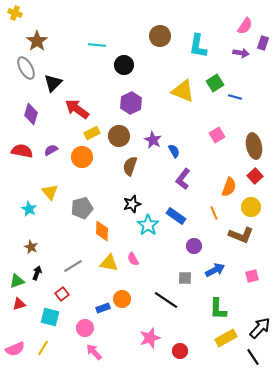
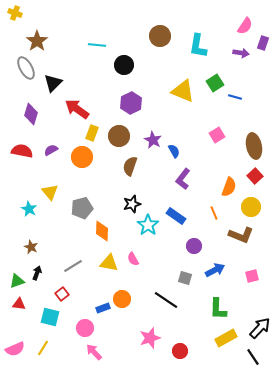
yellow rectangle at (92, 133): rotated 42 degrees counterclockwise
gray square at (185, 278): rotated 16 degrees clockwise
red triangle at (19, 304): rotated 24 degrees clockwise
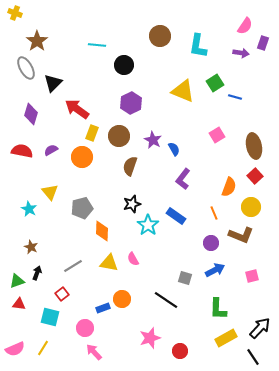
blue semicircle at (174, 151): moved 2 px up
purple circle at (194, 246): moved 17 px right, 3 px up
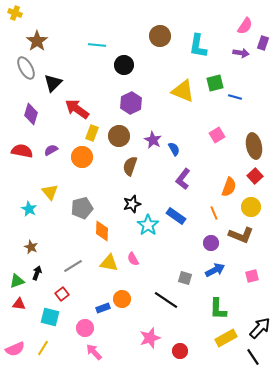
green square at (215, 83): rotated 18 degrees clockwise
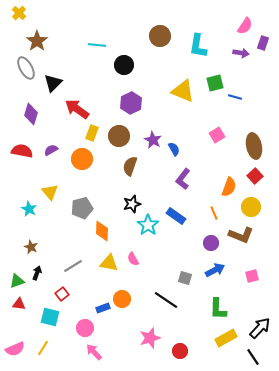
yellow cross at (15, 13): moved 4 px right; rotated 24 degrees clockwise
orange circle at (82, 157): moved 2 px down
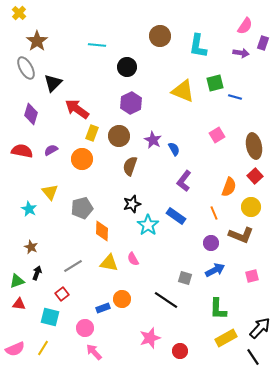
black circle at (124, 65): moved 3 px right, 2 px down
purple L-shape at (183, 179): moved 1 px right, 2 px down
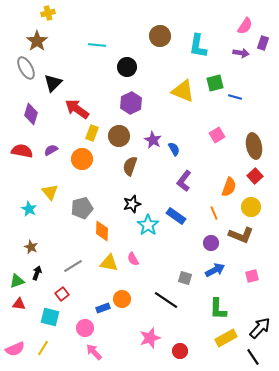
yellow cross at (19, 13): moved 29 px right; rotated 32 degrees clockwise
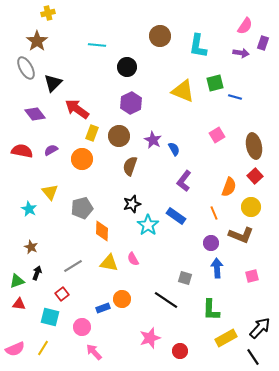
purple diamond at (31, 114): moved 4 px right; rotated 55 degrees counterclockwise
blue arrow at (215, 270): moved 2 px right, 2 px up; rotated 66 degrees counterclockwise
green L-shape at (218, 309): moved 7 px left, 1 px down
pink circle at (85, 328): moved 3 px left, 1 px up
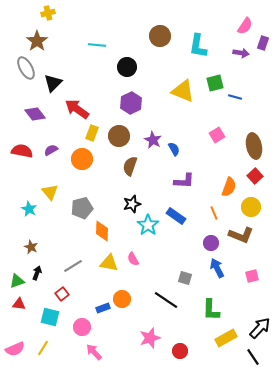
purple L-shape at (184, 181): rotated 125 degrees counterclockwise
blue arrow at (217, 268): rotated 24 degrees counterclockwise
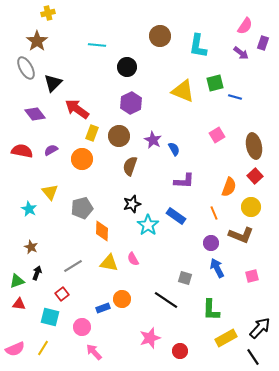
purple arrow at (241, 53): rotated 28 degrees clockwise
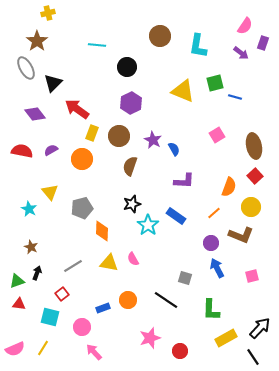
orange line at (214, 213): rotated 72 degrees clockwise
orange circle at (122, 299): moved 6 px right, 1 px down
